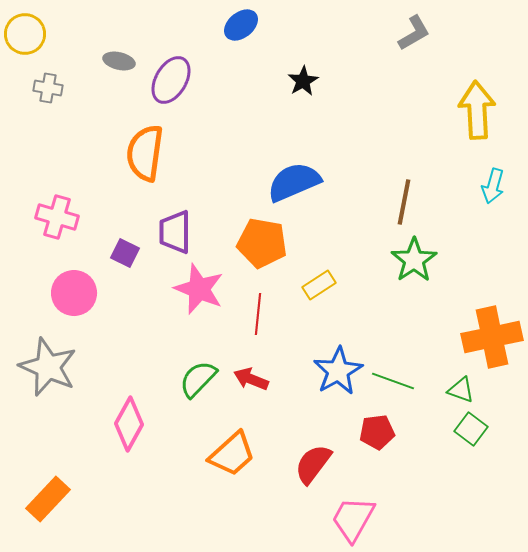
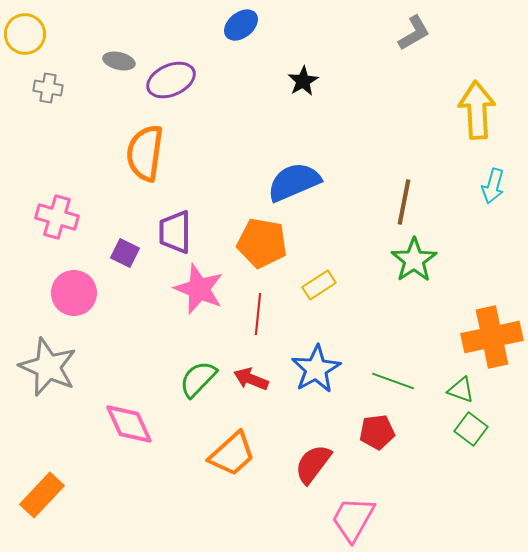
purple ellipse: rotated 36 degrees clockwise
blue star: moved 22 px left, 2 px up
pink diamond: rotated 54 degrees counterclockwise
orange rectangle: moved 6 px left, 4 px up
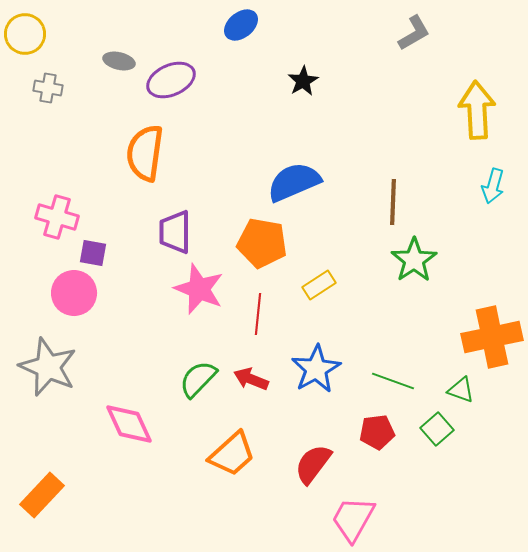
brown line: moved 11 px left; rotated 9 degrees counterclockwise
purple square: moved 32 px left; rotated 16 degrees counterclockwise
green square: moved 34 px left; rotated 12 degrees clockwise
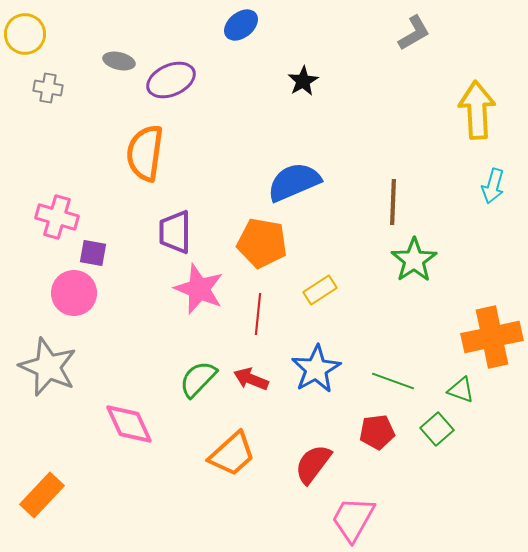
yellow rectangle: moved 1 px right, 5 px down
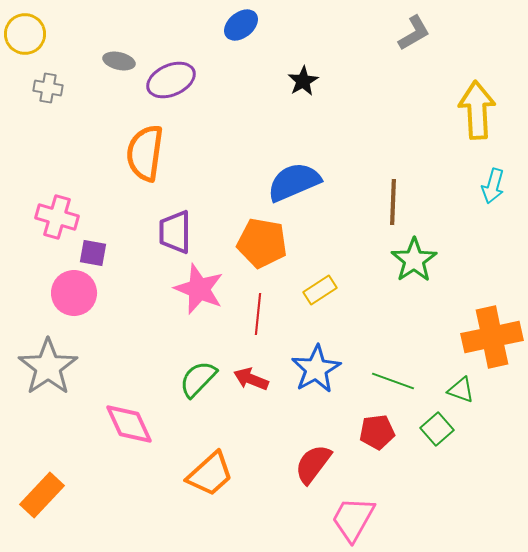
gray star: rotated 14 degrees clockwise
orange trapezoid: moved 22 px left, 20 px down
